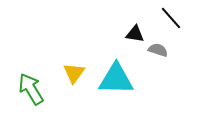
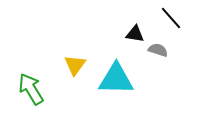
yellow triangle: moved 1 px right, 8 px up
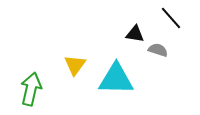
green arrow: rotated 44 degrees clockwise
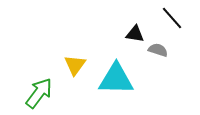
black line: moved 1 px right
green arrow: moved 8 px right, 4 px down; rotated 24 degrees clockwise
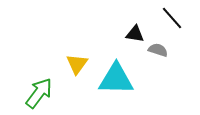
yellow triangle: moved 2 px right, 1 px up
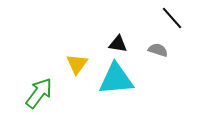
black triangle: moved 17 px left, 10 px down
cyan triangle: rotated 6 degrees counterclockwise
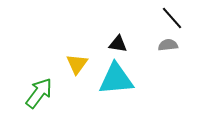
gray semicircle: moved 10 px right, 5 px up; rotated 24 degrees counterclockwise
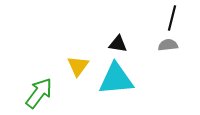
black line: rotated 55 degrees clockwise
yellow triangle: moved 1 px right, 2 px down
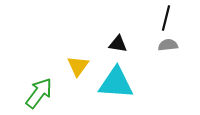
black line: moved 6 px left
cyan triangle: moved 4 px down; rotated 9 degrees clockwise
